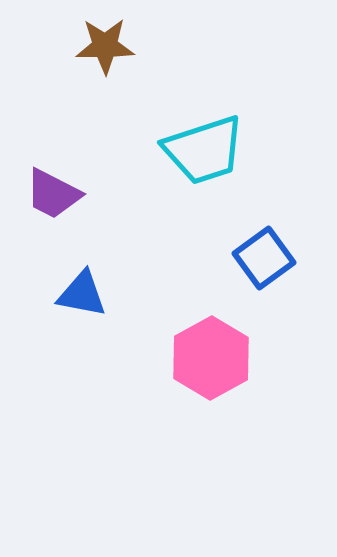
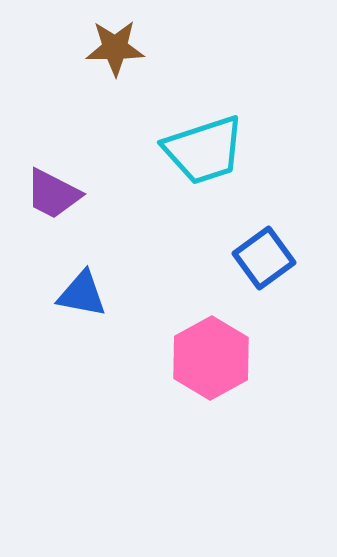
brown star: moved 10 px right, 2 px down
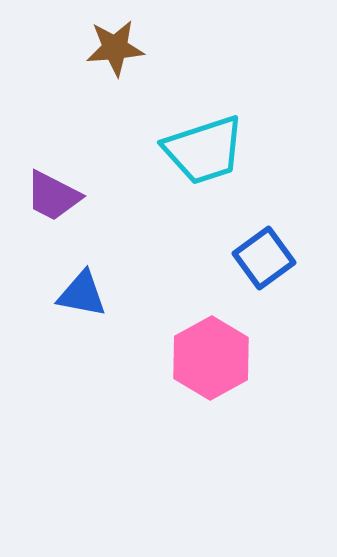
brown star: rotated 4 degrees counterclockwise
purple trapezoid: moved 2 px down
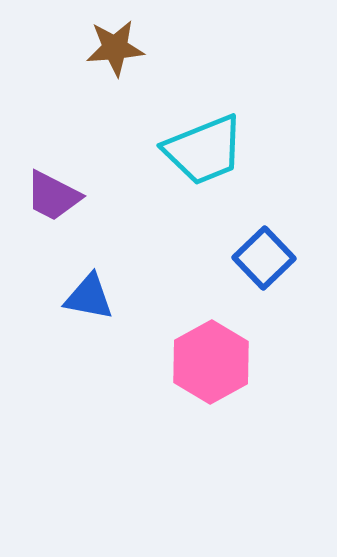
cyan trapezoid: rotated 4 degrees counterclockwise
blue square: rotated 8 degrees counterclockwise
blue triangle: moved 7 px right, 3 px down
pink hexagon: moved 4 px down
